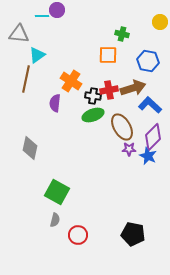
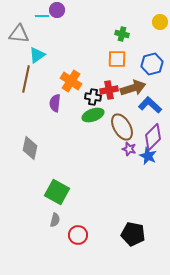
orange square: moved 9 px right, 4 px down
blue hexagon: moved 4 px right, 3 px down; rotated 25 degrees counterclockwise
black cross: moved 1 px down
purple star: rotated 16 degrees clockwise
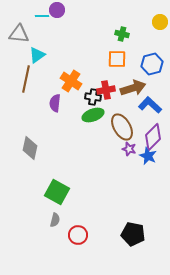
red cross: moved 3 px left
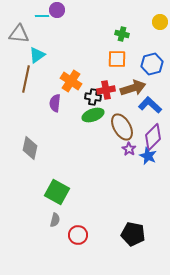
purple star: rotated 16 degrees clockwise
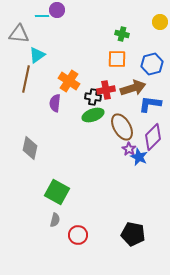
orange cross: moved 2 px left
blue L-shape: moved 1 px up; rotated 35 degrees counterclockwise
blue star: moved 9 px left, 1 px down
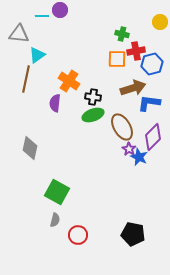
purple circle: moved 3 px right
red cross: moved 30 px right, 39 px up
blue L-shape: moved 1 px left, 1 px up
